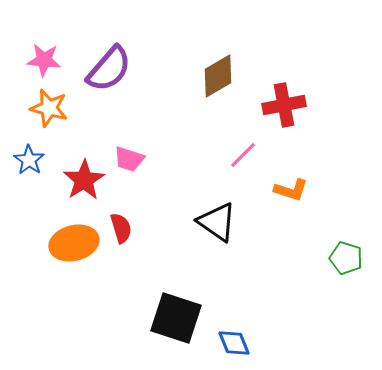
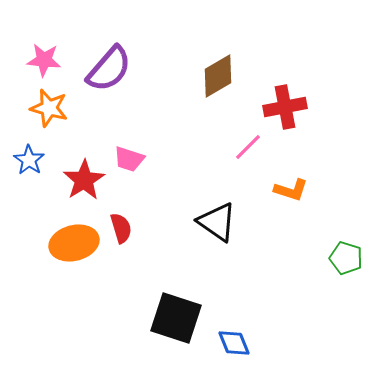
red cross: moved 1 px right, 2 px down
pink line: moved 5 px right, 8 px up
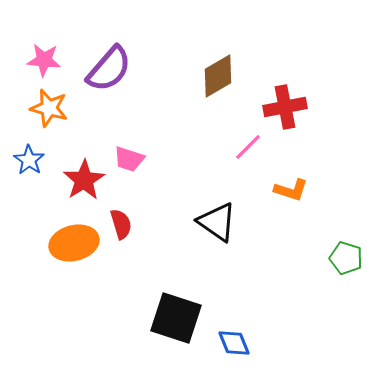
red semicircle: moved 4 px up
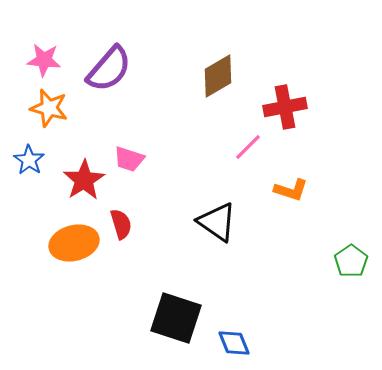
green pentagon: moved 5 px right, 3 px down; rotated 20 degrees clockwise
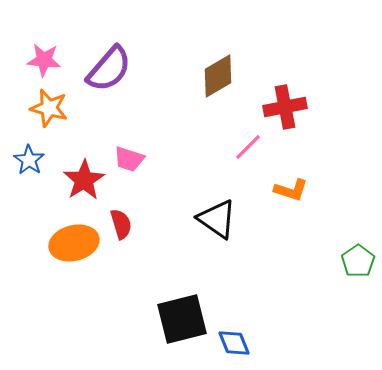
black triangle: moved 3 px up
green pentagon: moved 7 px right
black square: moved 6 px right, 1 px down; rotated 32 degrees counterclockwise
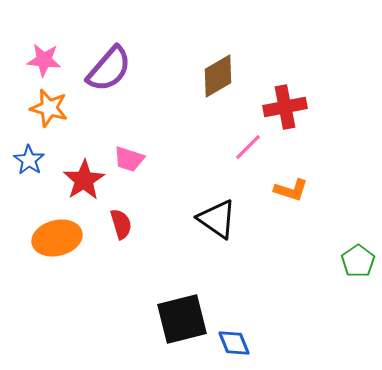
orange ellipse: moved 17 px left, 5 px up
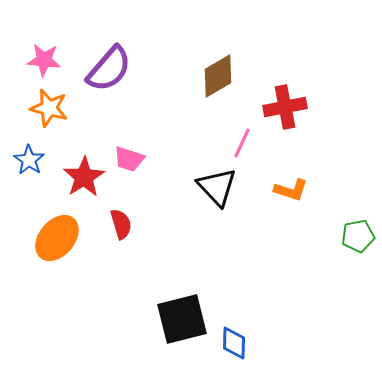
pink line: moved 6 px left, 4 px up; rotated 20 degrees counterclockwise
red star: moved 3 px up
black triangle: moved 32 px up; rotated 12 degrees clockwise
orange ellipse: rotated 36 degrees counterclockwise
green pentagon: moved 25 px up; rotated 24 degrees clockwise
blue diamond: rotated 24 degrees clockwise
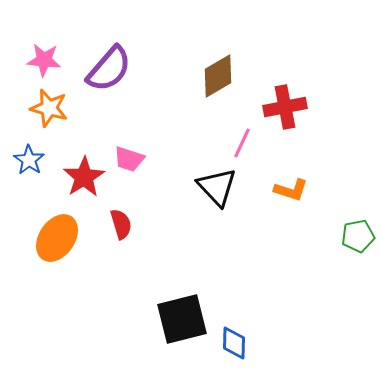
orange ellipse: rotated 6 degrees counterclockwise
